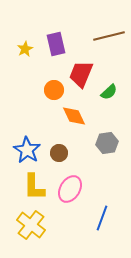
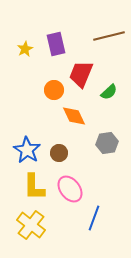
pink ellipse: rotated 68 degrees counterclockwise
blue line: moved 8 px left
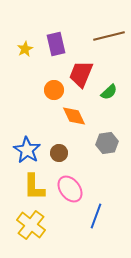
blue line: moved 2 px right, 2 px up
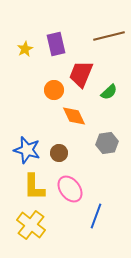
blue star: rotated 16 degrees counterclockwise
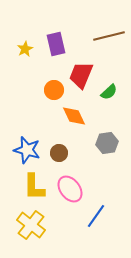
red trapezoid: moved 1 px down
blue line: rotated 15 degrees clockwise
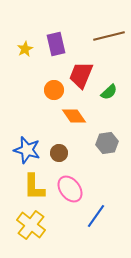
orange diamond: rotated 10 degrees counterclockwise
